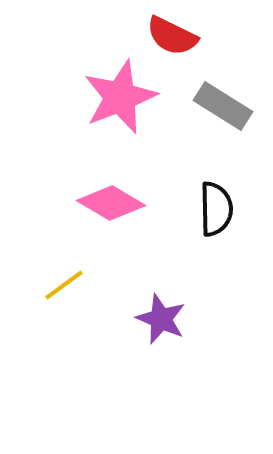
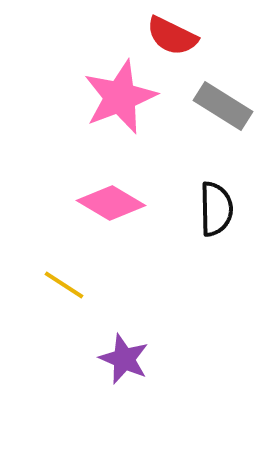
yellow line: rotated 69 degrees clockwise
purple star: moved 37 px left, 40 px down
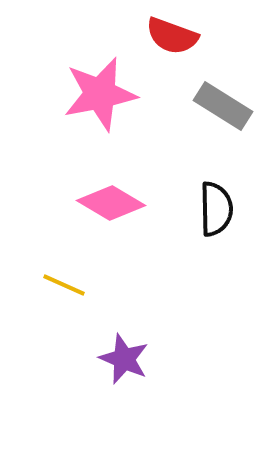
red semicircle: rotated 6 degrees counterclockwise
pink star: moved 20 px left, 3 px up; rotated 10 degrees clockwise
yellow line: rotated 9 degrees counterclockwise
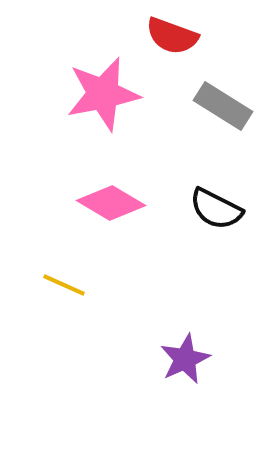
pink star: moved 3 px right
black semicircle: rotated 118 degrees clockwise
purple star: moved 61 px right; rotated 24 degrees clockwise
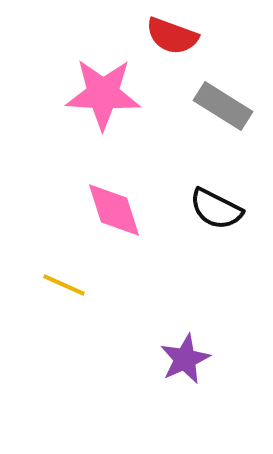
pink star: rotated 14 degrees clockwise
pink diamond: moved 3 px right, 7 px down; rotated 42 degrees clockwise
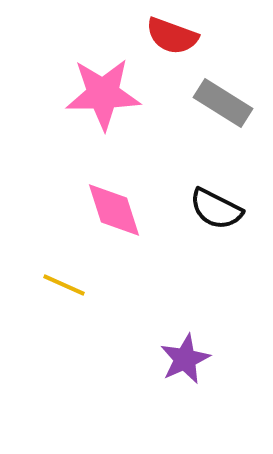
pink star: rotated 4 degrees counterclockwise
gray rectangle: moved 3 px up
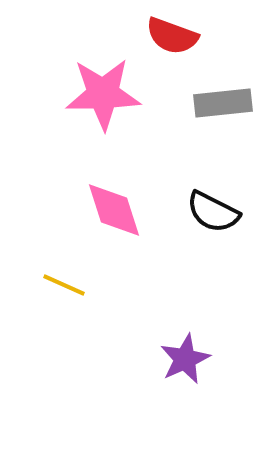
gray rectangle: rotated 38 degrees counterclockwise
black semicircle: moved 3 px left, 3 px down
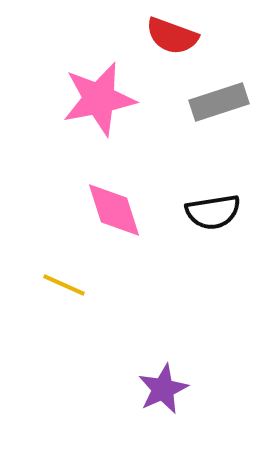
pink star: moved 4 px left, 5 px down; rotated 10 degrees counterclockwise
gray rectangle: moved 4 px left, 1 px up; rotated 12 degrees counterclockwise
black semicircle: rotated 36 degrees counterclockwise
purple star: moved 22 px left, 30 px down
